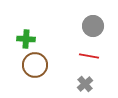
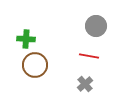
gray circle: moved 3 px right
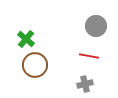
green cross: rotated 36 degrees clockwise
gray cross: rotated 28 degrees clockwise
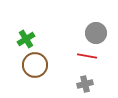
gray circle: moved 7 px down
green cross: rotated 18 degrees clockwise
red line: moved 2 px left
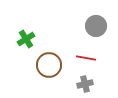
gray circle: moved 7 px up
red line: moved 1 px left, 2 px down
brown circle: moved 14 px right
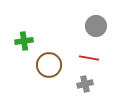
green cross: moved 2 px left, 2 px down; rotated 24 degrees clockwise
red line: moved 3 px right
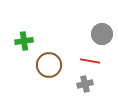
gray circle: moved 6 px right, 8 px down
red line: moved 1 px right, 3 px down
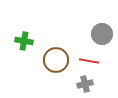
green cross: rotated 18 degrees clockwise
red line: moved 1 px left
brown circle: moved 7 px right, 5 px up
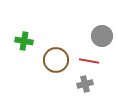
gray circle: moved 2 px down
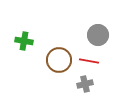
gray circle: moved 4 px left, 1 px up
brown circle: moved 3 px right
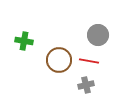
gray cross: moved 1 px right, 1 px down
